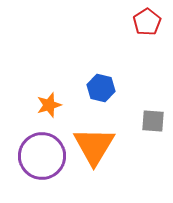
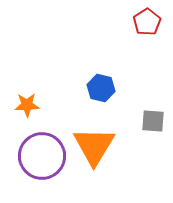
orange star: moved 22 px left; rotated 15 degrees clockwise
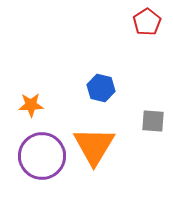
orange star: moved 4 px right
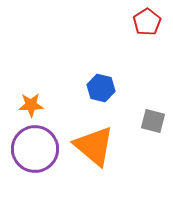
gray square: rotated 10 degrees clockwise
orange triangle: rotated 21 degrees counterclockwise
purple circle: moved 7 px left, 7 px up
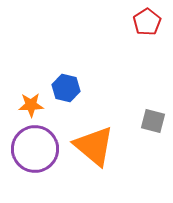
blue hexagon: moved 35 px left
